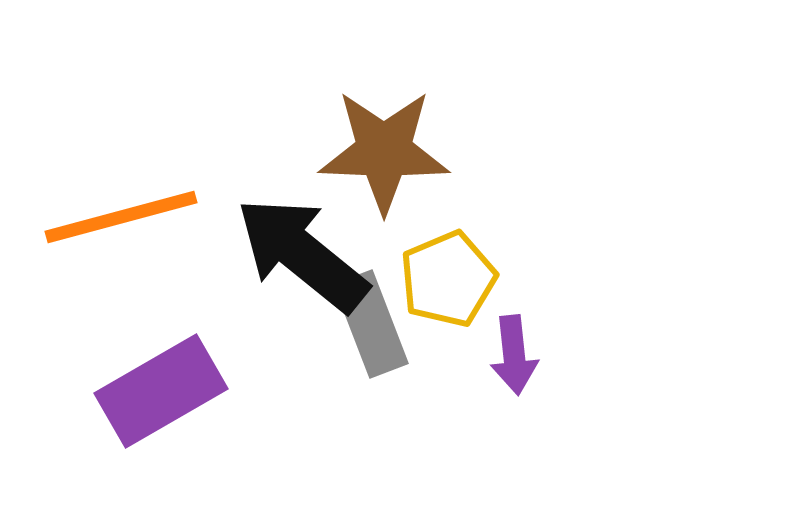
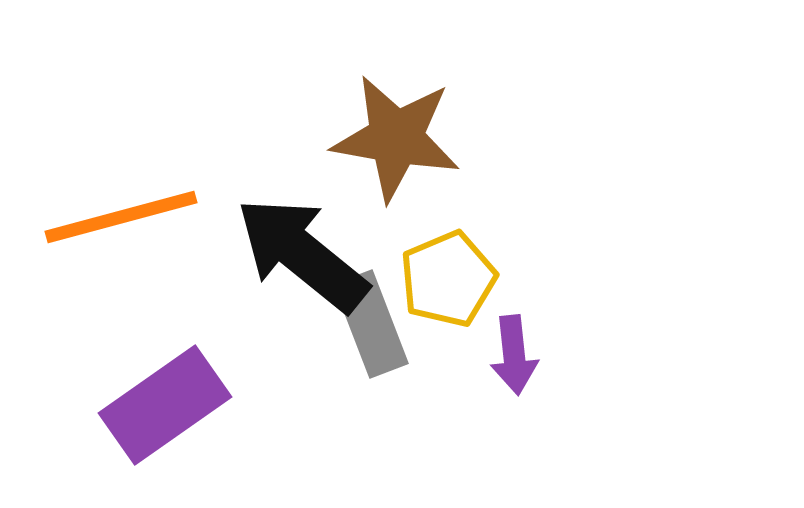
brown star: moved 12 px right, 13 px up; rotated 8 degrees clockwise
purple rectangle: moved 4 px right, 14 px down; rotated 5 degrees counterclockwise
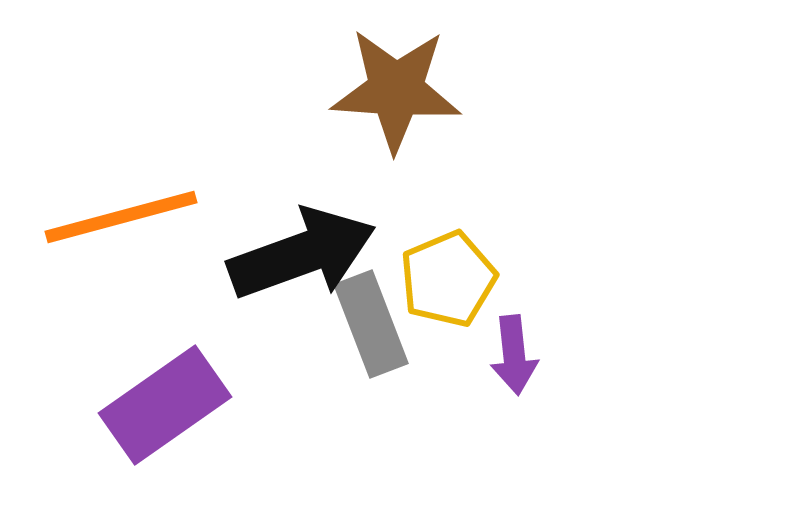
brown star: moved 48 px up; rotated 6 degrees counterclockwise
black arrow: rotated 121 degrees clockwise
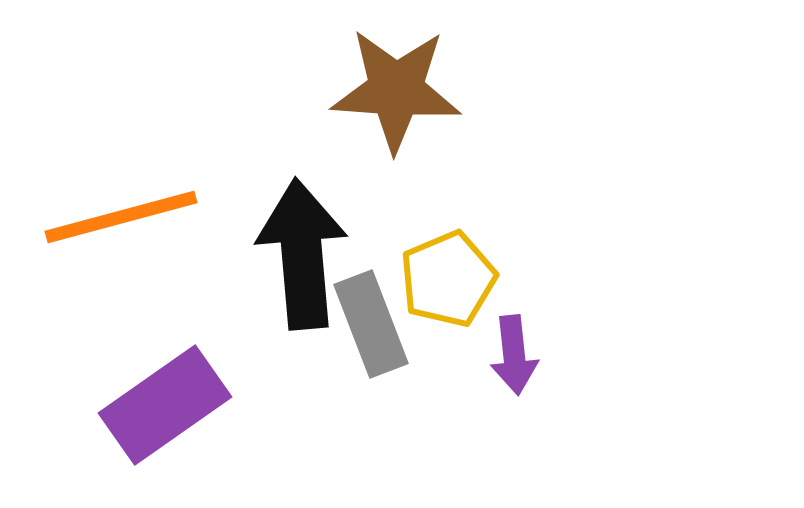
black arrow: rotated 75 degrees counterclockwise
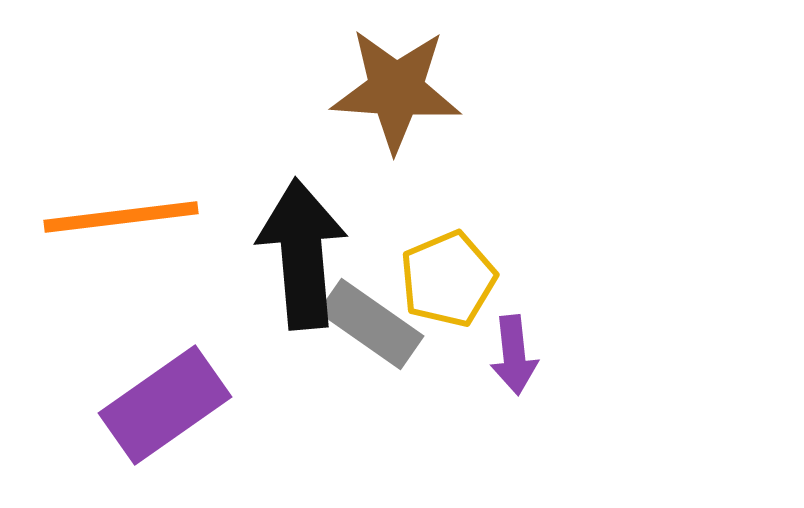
orange line: rotated 8 degrees clockwise
gray rectangle: rotated 34 degrees counterclockwise
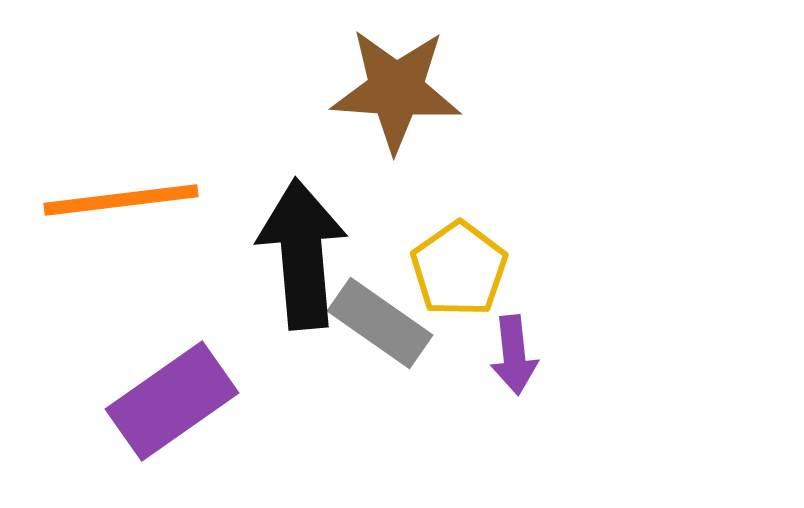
orange line: moved 17 px up
yellow pentagon: moved 11 px right, 10 px up; rotated 12 degrees counterclockwise
gray rectangle: moved 9 px right, 1 px up
purple rectangle: moved 7 px right, 4 px up
